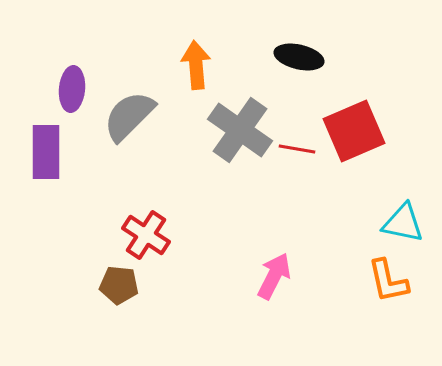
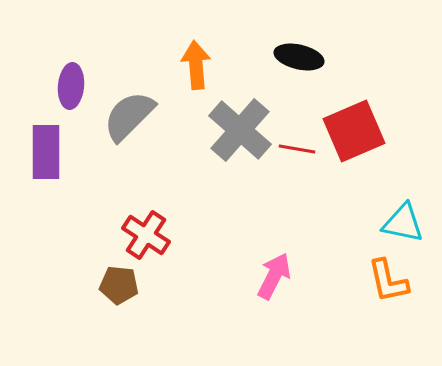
purple ellipse: moved 1 px left, 3 px up
gray cross: rotated 6 degrees clockwise
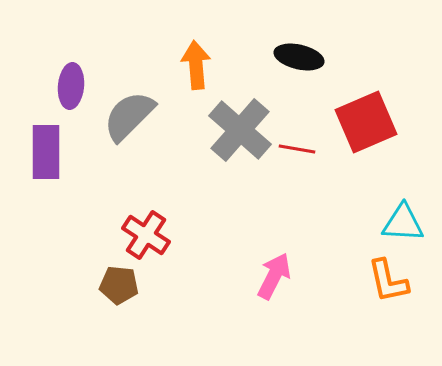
red square: moved 12 px right, 9 px up
cyan triangle: rotated 9 degrees counterclockwise
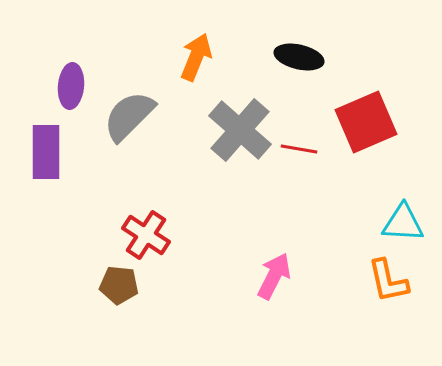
orange arrow: moved 8 px up; rotated 27 degrees clockwise
red line: moved 2 px right
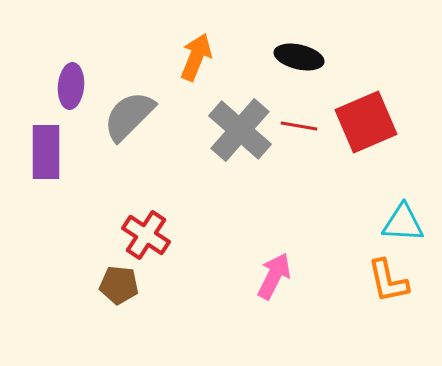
red line: moved 23 px up
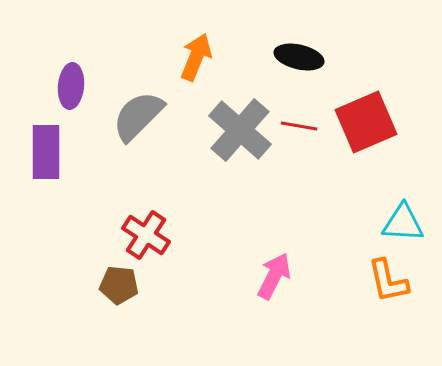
gray semicircle: moved 9 px right
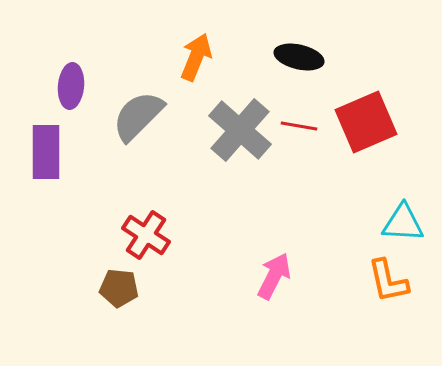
brown pentagon: moved 3 px down
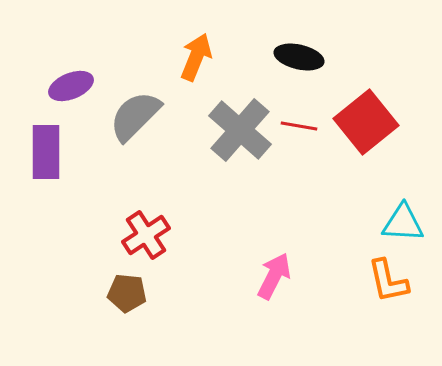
purple ellipse: rotated 63 degrees clockwise
gray semicircle: moved 3 px left
red square: rotated 16 degrees counterclockwise
red cross: rotated 24 degrees clockwise
brown pentagon: moved 8 px right, 5 px down
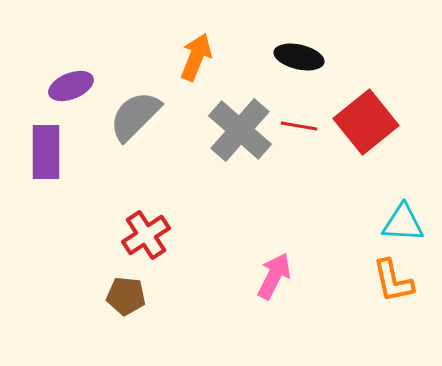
orange L-shape: moved 5 px right
brown pentagon: moved 1 px left, 3 px down
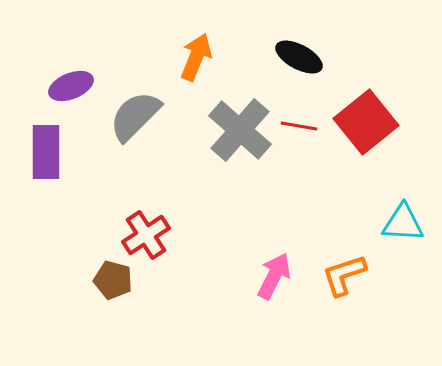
black ellipse: rotated 15 degrees clockwise
orange L-shape: moved 49 px left, 6 px up; rotated 84 degrees clockwise
brown pentagon: moved 13 px left, 16 px up; rotated 9 degrees clockwise
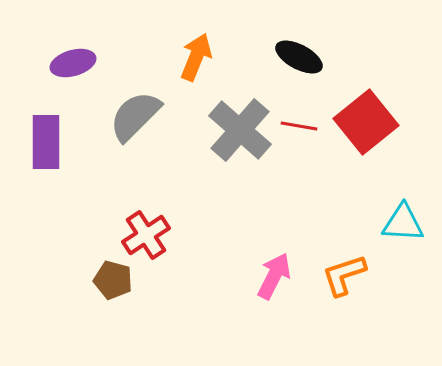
purple ellipse: moved 2 px right, 23 px up; rotated 6 degrees clockwise
purple rectangle: moved 10 px up
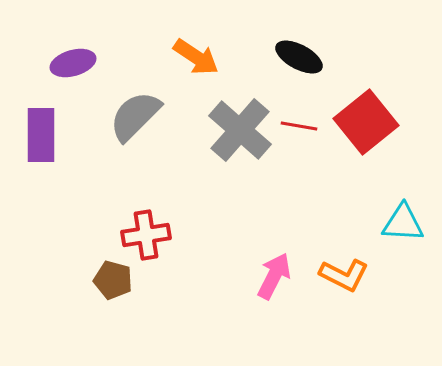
orange arrow: rotated 102 degrees clockwise
purple rectangle: moved 5 px left, 7 px up
red cross: rotated 24 degrees clockwise
orange L-shape: rotated 135 degrees counterclockwise
